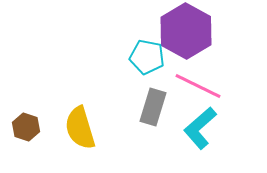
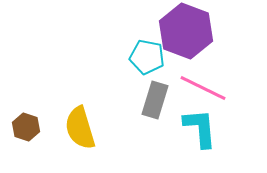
purple hexagon: rotated 8 degrees counterclockwise
pink line: moved 5 px right, 2 px down
gray rectangle: moved 2 px right, 7 px up
cyan L-shape: rotated 126 degrees clockwise
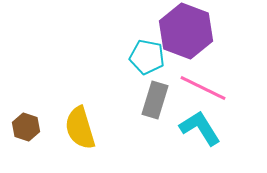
cyan L-shape: rotated 27 degrees counterclockwise
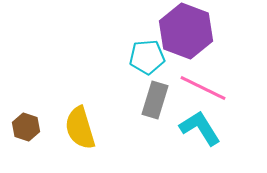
cyan pentagon: rotated 16 degrees counterclockwise
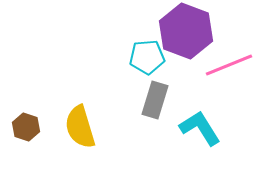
pink line: moved 26 px right, 23 px up; rotated 48 degrees counterclockwise
yellow semicircle: moved 1 px up
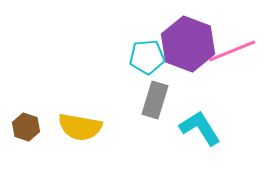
purple hexagon: moved 2 px right, 13 px down
pink line: moved 3 px right, 14 px up
yellow semicircle: rotated 63 degrees counterclockwise
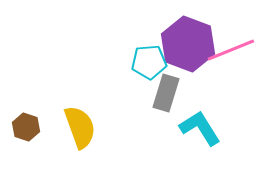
pink line: moved 1 px left, 1 px up
cyan pentagon: moved 2 px right, 5 px down
gray rectangle: moved 11 px right, 7 px up
yellow semicircle: rotated 120 degrees counterclockwise
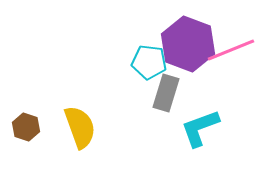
cyan pentagon: rotated 12 degrees clockwise
cyan L-shape: rotated 78 degrees counterclockwise
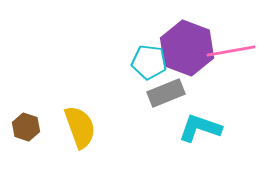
purple hexagon: moved 1 px left, 4 px down
pink line: moved 1 px down; rotated 12 degrees clockwise
gray rectangle: rotated 51 degrees clockwise
cyan L-shape: rotated 39 degrees clockwise
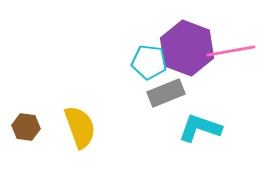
brown hexagon: rotated 12 degrees counterclockwise
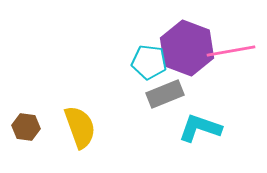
gray rectangle: moved 1 px left, 1 px down
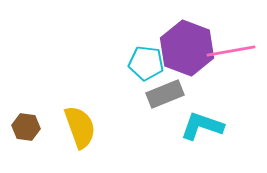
cyan pentagon: moved 3 px left, 1 px down
cyan L-shape: moved 2 px right, 2 px up
